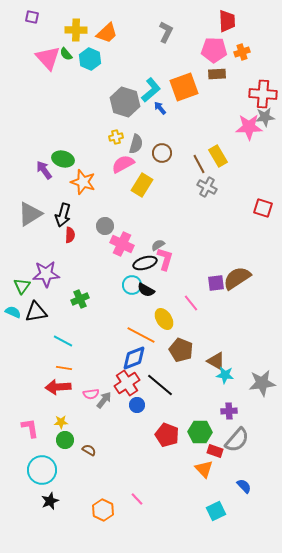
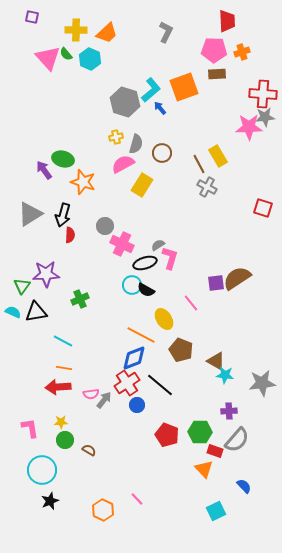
pink L-shape at (165, 259): moved 5 px right, 1 px up
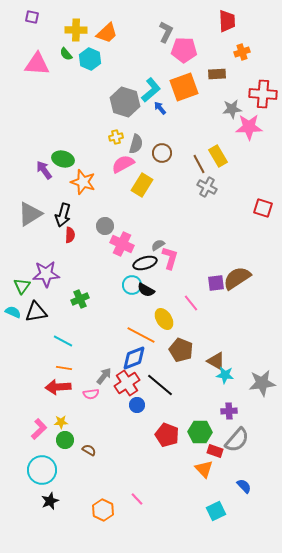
pink pentagon at (214, 50): moved 30 px left
pink triangle at (48, 58): moved 11 px left, 6 px down; rotated 44 degrees counterclockwise
gray star at (265, 117): moved 33 px left, 8 px up
gray arrow at (104, 400): moved 24 px up
pink L-shape at (30, 428): moved 9 px right, 1 px down; rotated 55 degrees clockwise
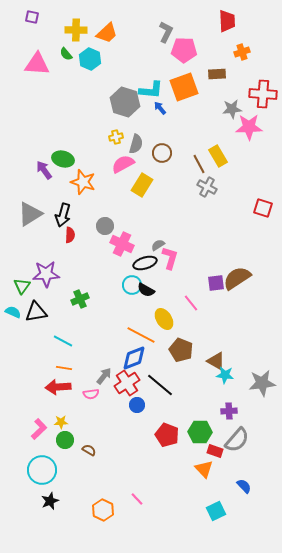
cyan L-shape at (151, 90): rotated 45 degrees clockwise
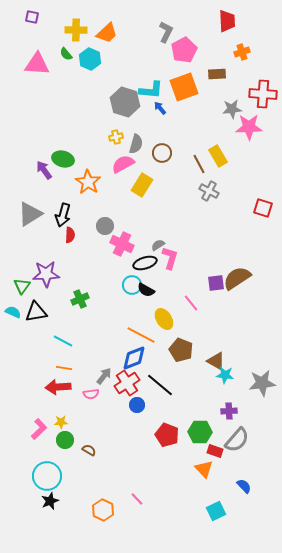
pink pentagon at (184, 50): rotated 30 degrees counterclockwise
orange star at (83, 182): moved 5 px right; rotated 15 degrees clockwise
gray cross at (207, 187): moved 2 px right, 4 px down
cyan circle at (42, 470): moved 5 px right, 6 px down
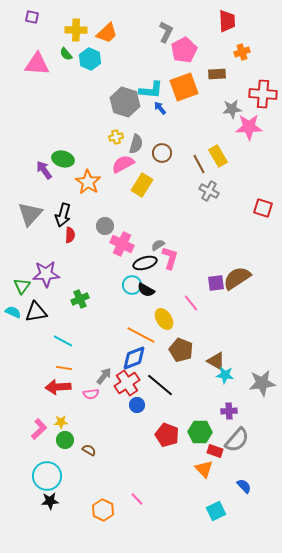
gray triangle at (30, 214): rotated 16 degrees counterclockwise
black star at (50, 501): rotated 18 degrees clockwise
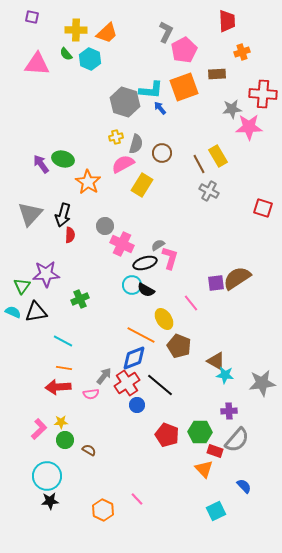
purple arrow at (44, 170): moved 3 px left, 6 px up
brown pentagon at (181, 350): moved 2 px left, 4 px up
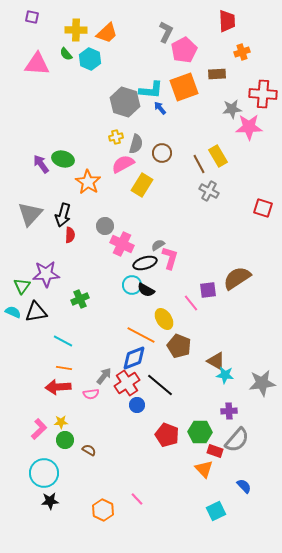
purple square at (216, 283): moved 8 px left, 7 px down
cyan circle at (47, 476): moved 3 px left, 3 px up
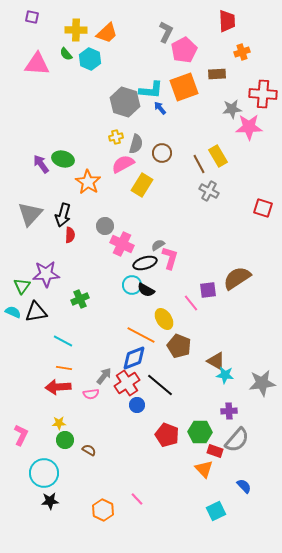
yellow star at (61, 422): moved 2 px left, 1 px down
pink L-shape at (39, 429): moved 18 px left, 6 px down; rotated 20 degrees counterclockwise
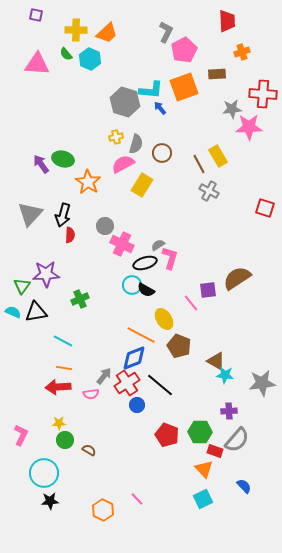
purple square at (32, 17): moved 4 px right, 2 px up
red square at (263, 208): moved 2 px right
cyan square at (216, 511): moved 13 px left, 12 px up
